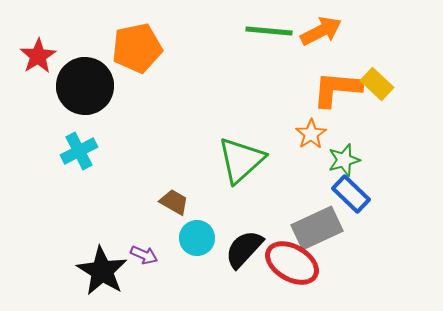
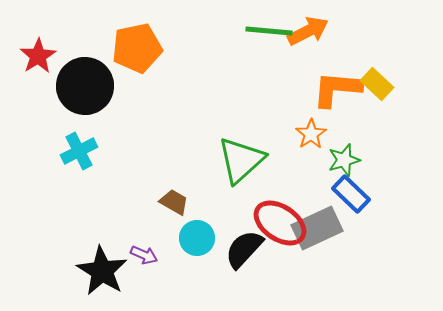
orange arrow: moved 13 px left
red ellipse: moved 12 px left, 40 px up; rotated 4 degrees clockwise
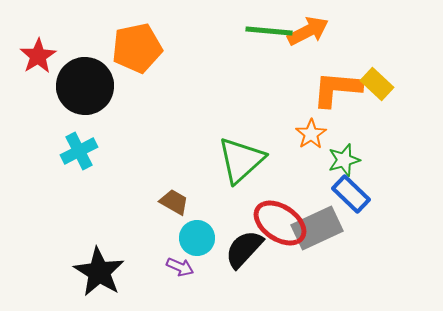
purple arrow: moved 36 px right, 12 px down
black star: moved 3 px left, 1 px down
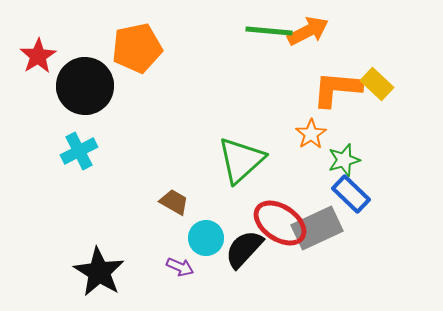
cyan circle: moved 9 px right
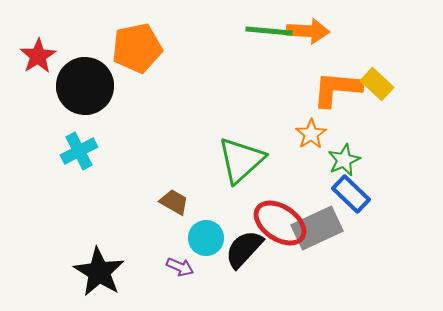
orange arrow: rotated 30 degrees clockwise
green star: rotated 8 degrees counterclockwise
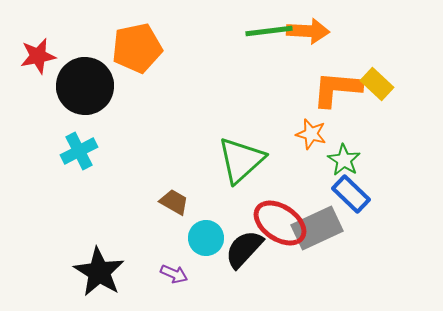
green line: rotated 12 degrees counterclockwise
red star: rotated 21 degrees clockwise
orange star: rotated 24 degrees counterclockwise
green star: rotated 16 degrees counterclockwise
purple arrow: moved 6 px left, 7 px down
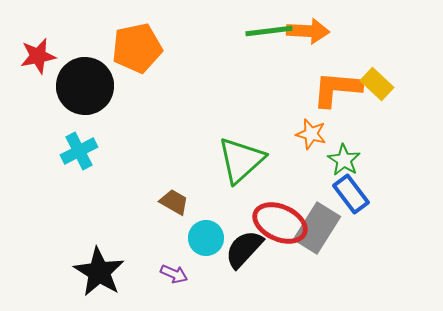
blue rectangle: rotated 9 degrees clockwise
red ellipse: rotated 10 degrees counterclockwise
gray rectangle: rotated 33 degrees counterclockwise
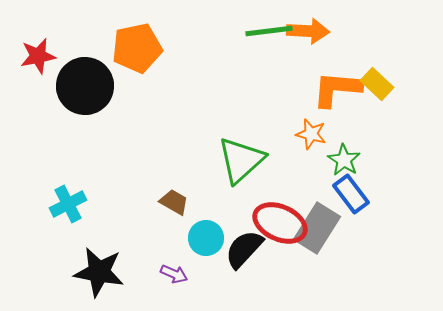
cyan cross: moved 11 px left, 53 px down
black star: rotated 21 degrees counterclockwise
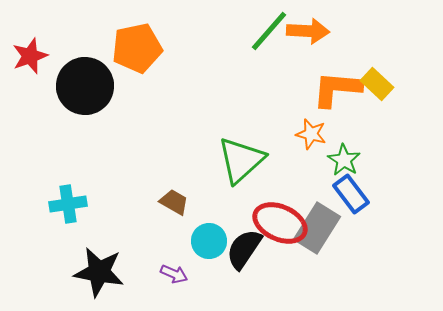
green line: rotated 42 degrees counterclockwise
red star: moved 8 px left; rotated 9 degrees counterclockwise
cyan cross: rotated 18 degrees clockwise
cyan circle: moved 3 px right, 3 px down
black semicircle: rotated 9 degrees counterclockwise
